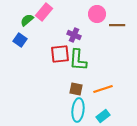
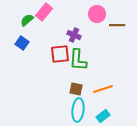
blue square: moved 2 px right, 3 px down
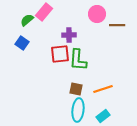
purple cross: moved 5 px left; rotated 24 degrees counterclockwise
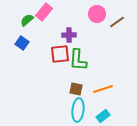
brown line: moved 3 px up; rotated 35 degrees counterclockwise
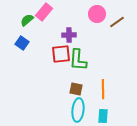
red square: moved 1 px right
orange line: rotated 72 degrees counterclockwise
cyan rectangle: rotated 48 degrees counterclockwise
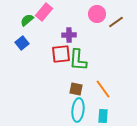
brown line: moved 1 px left
blue square: rotated 16 degrees clockwise
orange line: rotated 36 degrees counterclockwise
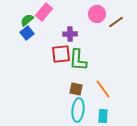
purple cross: moved 1 px right, 1 px up
blue square: moved 5 px right, 10 px up
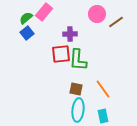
green semicircle: moved 1 px left, 2 px up
cyan rectangle: rotated 16 degrees counterclockwise
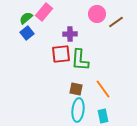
green L-shape: moved 2 px right
